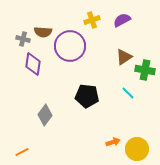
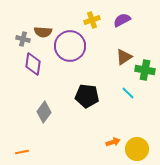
gray diamond: moved 1 px left, 3 px up
orange line: rotated 16 degrees clockwise
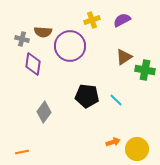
gray cross: moved 1 px left
cyan line: moved 12 px left, 7 px down
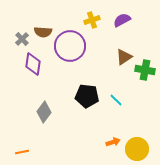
gray cross: rotated 32 degrees clockwise
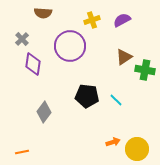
brown semicircle: moved 19 px up
